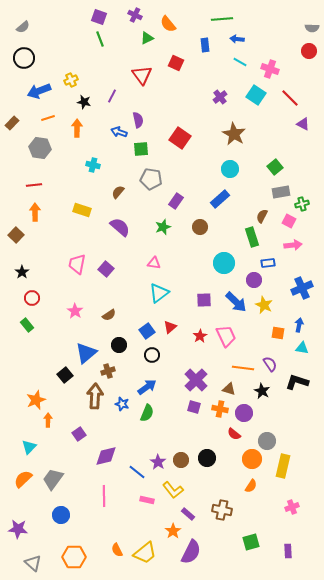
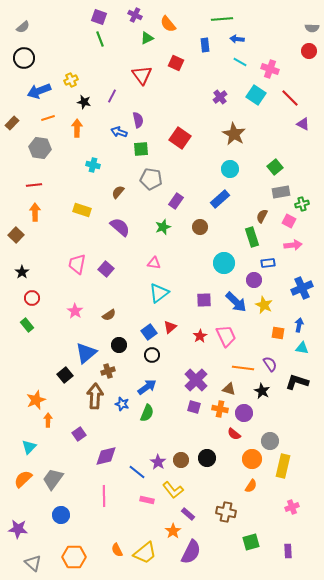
blue square at (147, 331): moved 2 px right, 1 px down
gray circle at (267, 441): moved 3 px right
brown cross at (222, 510): moved 4 px right, 2 px down
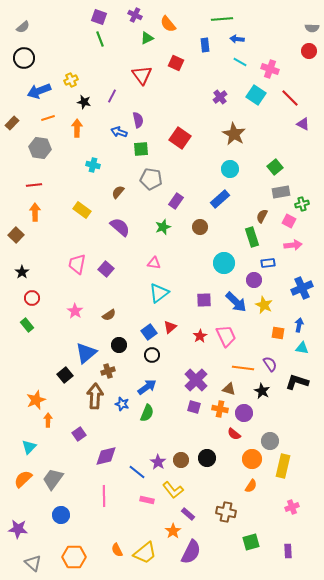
yellow rectangle at (82, 210): rotated 18 degrees clockwise
